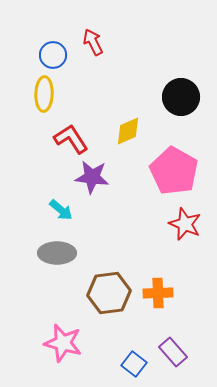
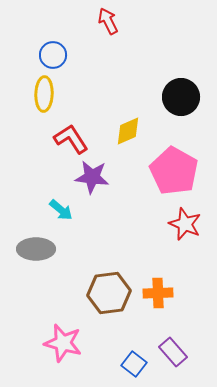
red arrow: moved 15 px right, 21 px up
gray ellipse: moved 21 px left, 4 px up
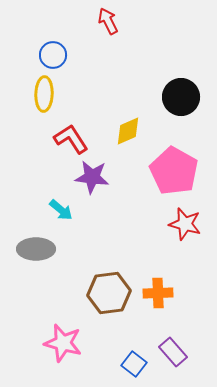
red star: rotated 8 degrees counterclockwise
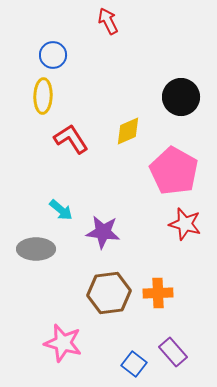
yellow ellipse: moved 1 px left, 2 px down
purple star: moved 11 px right, 55 px down
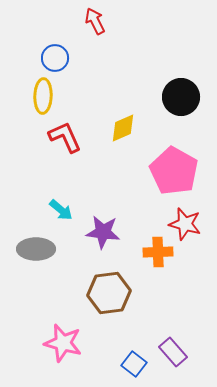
red arrow: moved 13 px left
blue circle: moved 2 px right, 3 px down
yellow diamond: moved 5 px left, 3 px up
red L-shape: moved 6 px left, 2 px up; rotated 9 degrees clockwise
orange cross: moved 41 px up
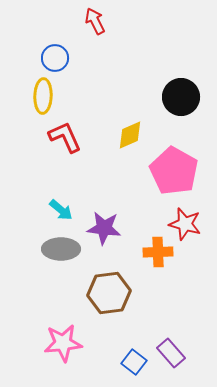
yellow diamond: moved 7 px right, 7 px down
purple star: moved 1 px right, 4 px up
gray ellipse: moved 25 px right
pink star: rotated 21 degrees counterclockwise
purple rectangle: moved 2 px left, 1 px down
blue square: moved 2 px up
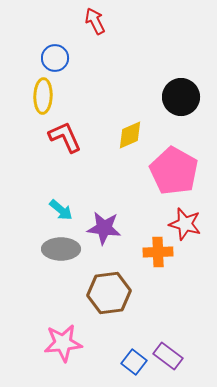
purple rectangle: moved 3 px left, 3 px down; rotated 12 degrees counterclockwise
